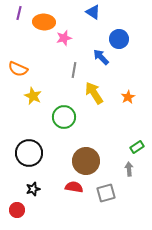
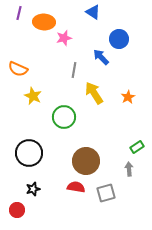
red semicircle: moved 2 px right
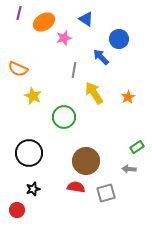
blue triangle: moved 7 px left, 7 px down
orange ellipse: rotated 35 degrees counterclockwise
gray arrow: rotated 80 degrees counterclockwise
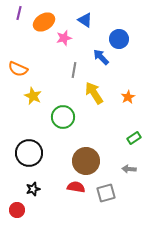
blue triangle: moved 1 px left, 1 px down
green circle: moved 1 px left
green rectangle: moved 3 px left, 9 px up
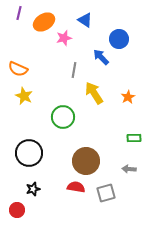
yellow star: moved 9 px left
green rectangle: rotated 32 degrees clockwise
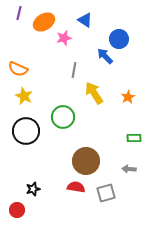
blue arrow: moved 4 px right, 1 px up
black circle: moved 3 px left, 22 px up
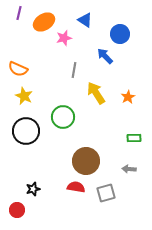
blue circle: moved 1 px right, 5 px up
yellow arrow: moved 2 px right
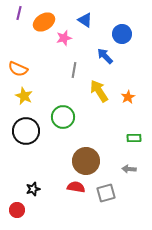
blue circle: moved 2 px right
yellow arrow: moved 3 px right, 2 px up
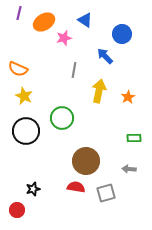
yellow arrow: rotated 45 degrees clockwise
green circle: moved 1 px left, 1 px down
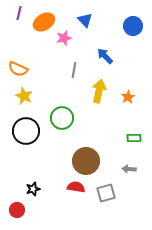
blue triangle: rotated 14 degrees clockwise
blue circle: moved 11 px right, 8 px up
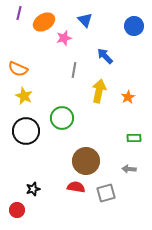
blue circle: moved 1 px right
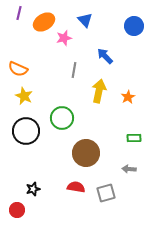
brown circle: moved 8 px up
